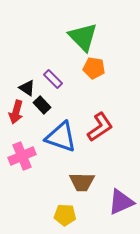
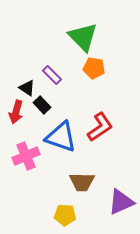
purple rectangle: moved 1 px left, 4 px up
pink cross: moved 4 px right
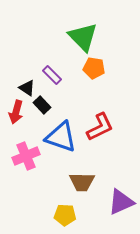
red L-shape: rotated 8 degrees clockwise
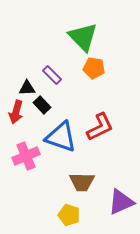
black triangle: rotated 36 degrees counterclockwise
yellow pentagon: moved 4 px right; rotated 15 degrees clockwise
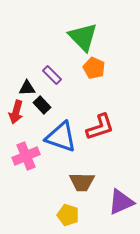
orange pentagon: rotated 15 degrees clockwise
red L-shape: rotated 8 degrees clockwise
yellow pentagon: moved 1 px left
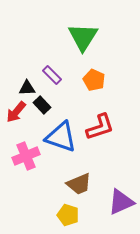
green triangle: rotated 16 degrees clockwise
orange pentagon: moved 12 px down
red arrow: rotated 25 degrees clockwise
brown trapezoid: moved 3 px left, 2 px down; rotated 24 degrees counterclockwise
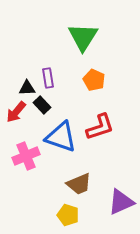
purple rectangle: moved 4 px left, 3 px down; rotated 36 degrees clockwise
